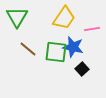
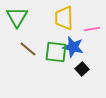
yellow trapezoid: rotated 145 degrees clockwise
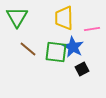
blue star: rotated 15 degrees clockwise
black square: rotated 16 degrees clockwise
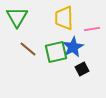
blue star: rotated 15 degrees clockwise
green square: rotated 20 degrees counterclockwise
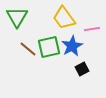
yellow trapezoid: rotated 35 degrees counterclockwise
blue star: moved 1 px left, 1 px up
green square: moved 7 px left, 5 px up
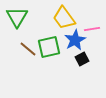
blue star: moved 3 px right, 6 px up
black square: moved 10 px up
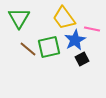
green triangle: moved 2 px right, 1 px down
pink line: rotated 21 degrees clockwise
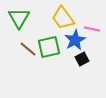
yellow trapezoid: moved 1 px left
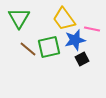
yellow trapezoid: moved 1 px right, 1 px down
blue star: rotated 15 degrees clockwise
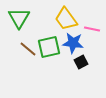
yellow trapezoid: moved 2 px right
blue star: moved 2 px left, 3 px down; rotated 20 degrees clockwise
black square: moved 1 px left, 3 px down
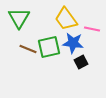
brown line: rotated 18 degrees counterclockwise
